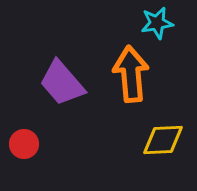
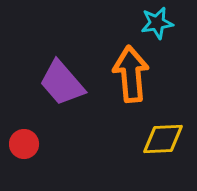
yellow diamond: moved 1 px up
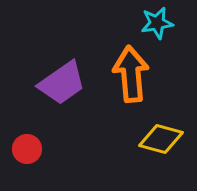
purple trapezoid: rotated 84 degrees counterclockwise
yellow diamond: moved 2 px left; rotated 18 degrees clockwise
red circle: moved 3 px right, 5 px down
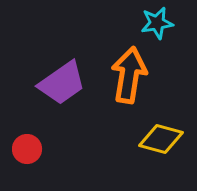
orange arrow: moved 2 px left, 1 px down; rotated 14 degrees clockwise
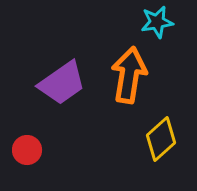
cyan star: moved 1 px up
yellow diamond: rotated 57 degrees counterclockwise
red circle: moved 1 px down
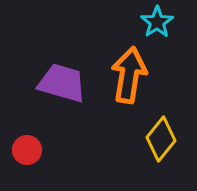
cyan star: rotated 24 degrees counterclockwise
purple trapezoid: rotated 129 degrees counterclockwise
yellow diamond: rotated 9 degrees counterclockwise
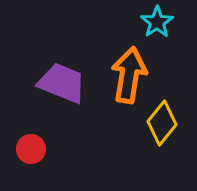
purple trapezoid: rotated 6 degrees clockwise
yellow diamond: moved 1 px right, 16 px up
red circle: moved 4 px right, 1 px up
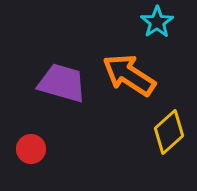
orange arrow: rotated 66 degrees counterclockwise
purple trapezoid: rotated 6 degrees counterclockwise
yellow diamond: moved 7 px right, 9 px down; rotated 9 degrees clockwise
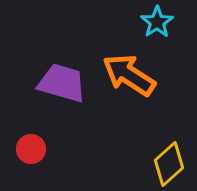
yellow diamond: moved 32 px down
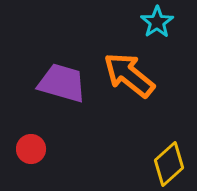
orange arrow: rotated 6 degrees clockwise
